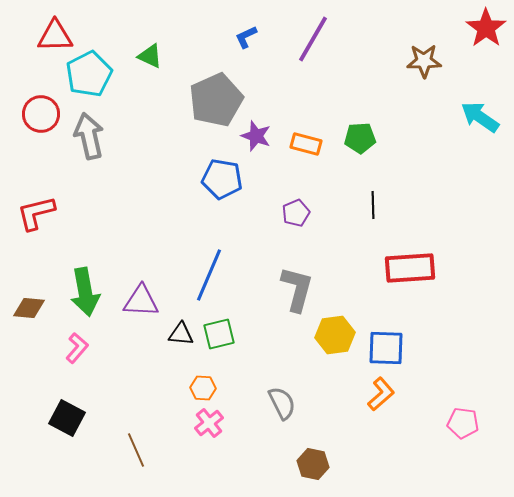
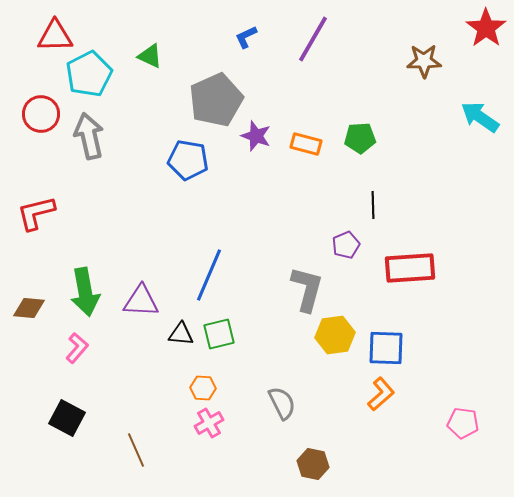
blue pentagon: moved 34 px left, 19 px up
purple pentagon: moved 50 px right, 32 px down
gray L-shape: moved 10 px right
pink cross: rotated 8 degrees clockwise
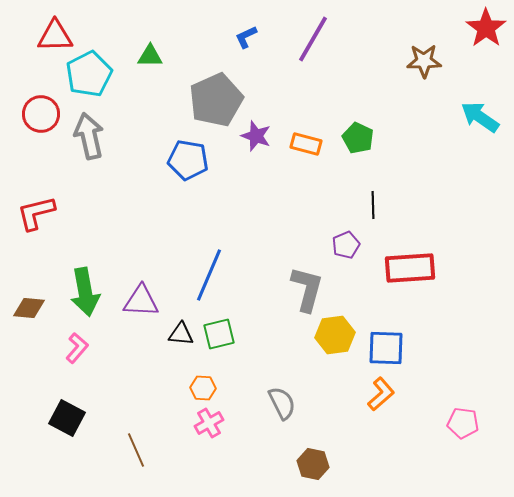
green triangle: rotated 24 degrees counterclockwise
green pentagon: moved 2 px left; rotated 28 degrees clockwise
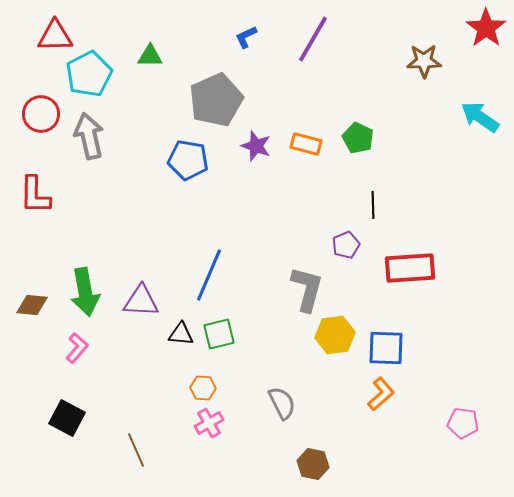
purple star: moved 10 px down
red L-shape: moved 1 px left, 18 px up; rotated 75 degrees counterclockwise
brown diamond: moved 3 px right, 3 px up
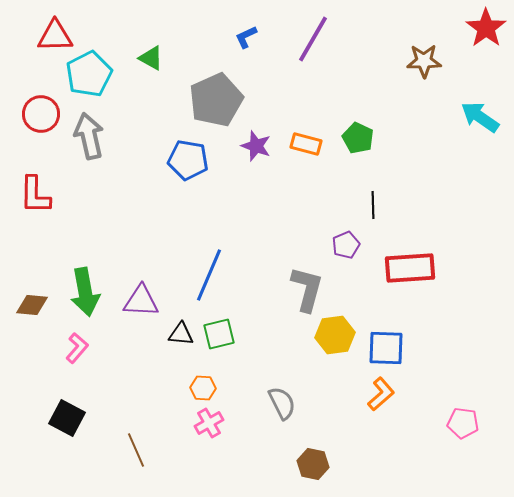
green triangle: moved 1 px right, 2 px down; rotated 28 degrees clockwise
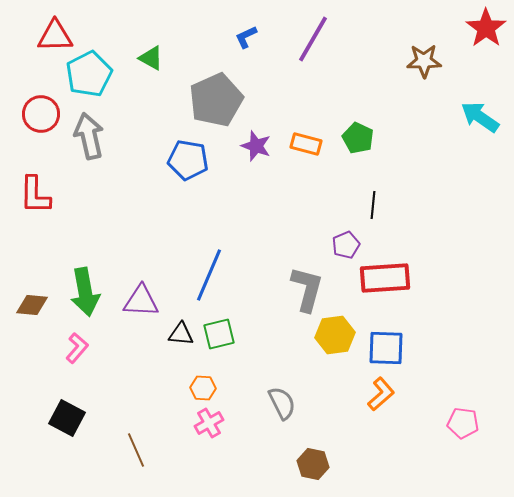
black line: rotated 8 degrees clockwise
red rectangle: moved 25 px left, 10 px down
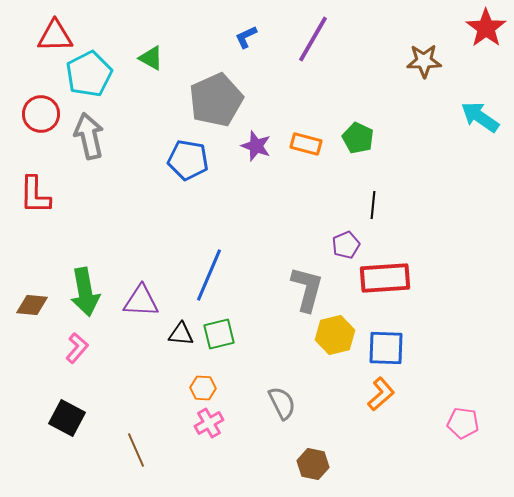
yellow hexagon: rotated 6 degrees counterclockwise
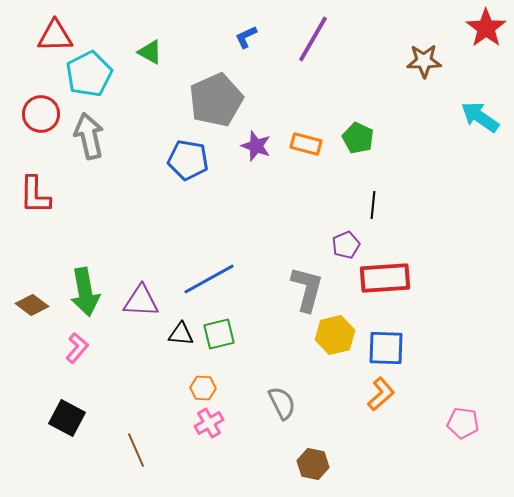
green triangle: moved 1 px left, 6 px up
blue line: moved 4 px down; rotated 38 degrees clockwise
brown diamond: rotated 32 degrees clockwise
